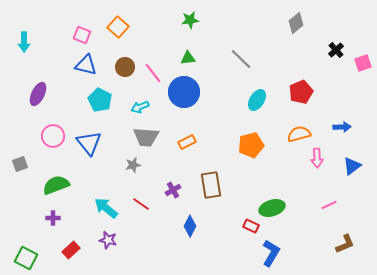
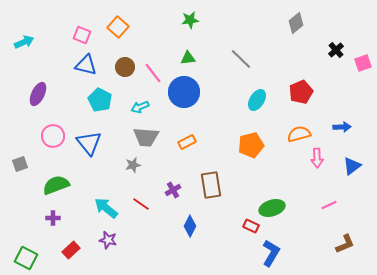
cyan arrow at (24, 42): rotated 114 degrees counterclockwise
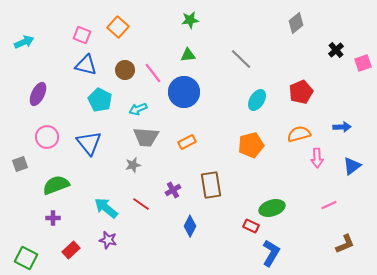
green triangle at (188, 58): moved 3 px up
brown circle at (125, 67): moved 3 px down
cyan arrow at (140, 107): moved 2 px left, 2 px down
pink circle at (53, 136): moved 6 px left, 1 px down
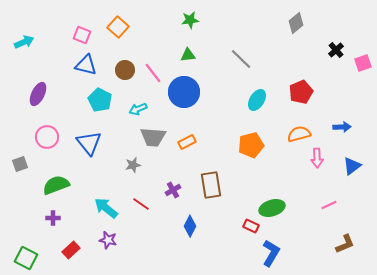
gray trapezoid at (146, 137): moved 7 px right
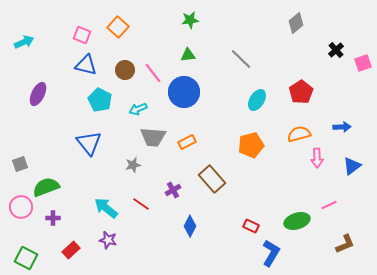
red pentagon at (301, 92): rotated 10 degrees counterclockwise
pink circle at (47, 137): moved 26 px left, 70 px down
green semicircle at (56, 185): moved 10 px left, 2 px down
brown rectangle at (211, 185): moved 1 px right, 6 px up; rotated 32 degrees counterclockwise
green ellipse at (272, 208): moved 25 px right, 13 px down
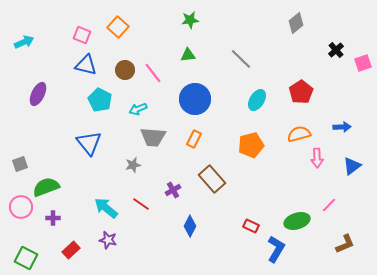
blue circle at (184, 92): moved 11 px right, 7 px down
orange rectangle at (187, 142): moved 7 px right, 3 px up; rotated 36 degrees counterclockwise
pink line at (329, 205): rotated 21 degrees counterclockwise
blue L-shape at (271, 253): moved 5 px right, 4 px up
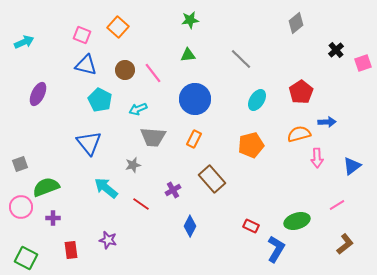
blue arrow at (342, 127): moved 15 px left, 5 px up
pink line at (329, 205): moved 8 px right; rotated 14 degrees clockwise
cyan arrow at (106, 208): moved 20 px up
brown L-shape at (345, 244): rotated 15 degrees counterclockwise
red rectangle at (71, 250): rotated 54 degrees counterclockwise
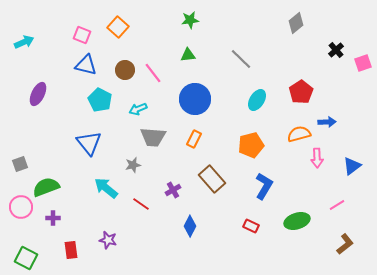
blue L-shape at (276, 249): moved 12 px left, 63 px up
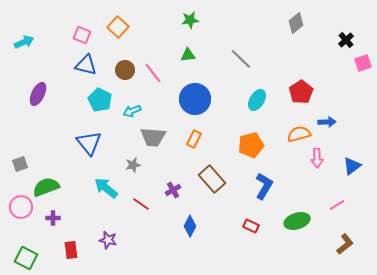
black cross at (336, 50): moved 10 px right, 10 px up
cyan arrow at (138, 109): moved 6 px left, 2 px down
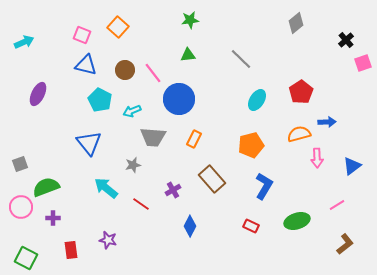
blue circle at (195, 99): moved 16 px left
